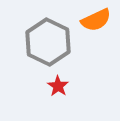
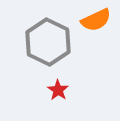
red star: moved 4 px down
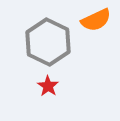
red star: moved 10 px left, 4 px up
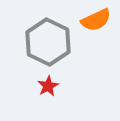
red star: rotated 10 degrees clockwise
